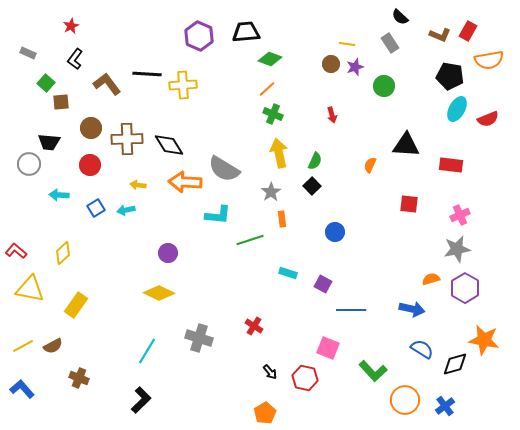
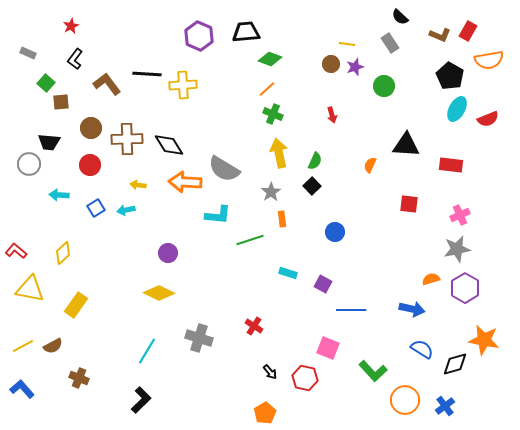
black pentagon at (450, 76): rotated 20 degrees clockwise
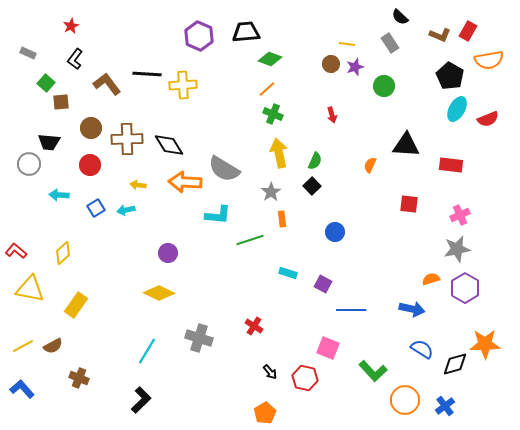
orange star at (484, 340): moved 1 px right, 4 px down; rotated 12 degrees counterclockwise
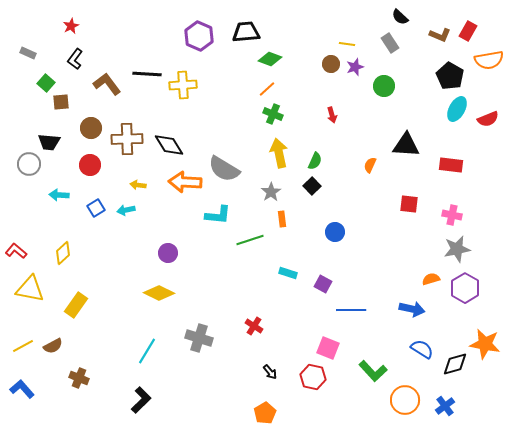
pink cross at (460, 215): moved 8 px left; rotated 36 degrees clockwise
orange star at (485, 344): rotated 12 degrees clockwise
red hexagon at (305, 378): moved 8 px right, 1 px up
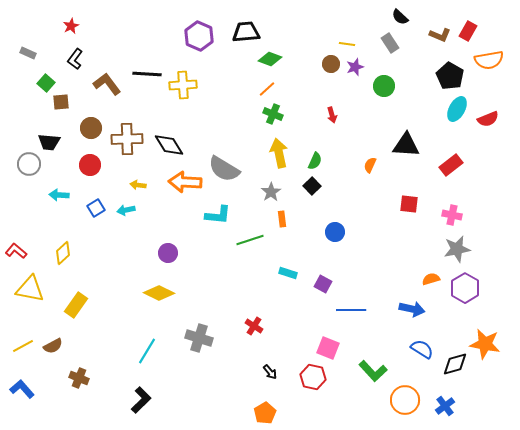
red rectangle at (451, 165): rotated 45 degrees counterclockwise
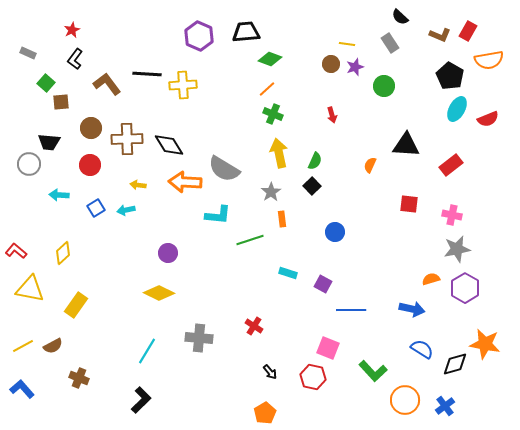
red star at (71, 26): moved 1 px right, 4 px down
gray cross at (199, 338): rotated 12 degrees counterclockwise
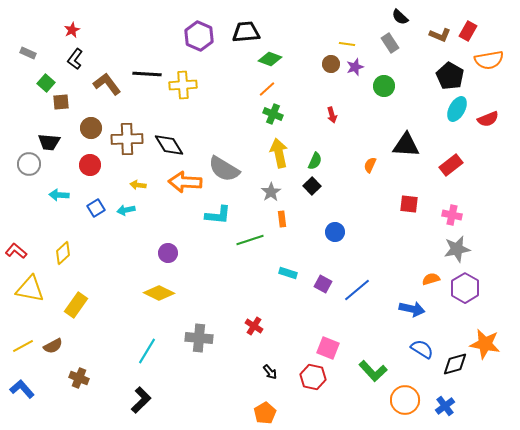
blue line at (351, 310): moved 6 px right, 20 px up; rotated 40 degrees counterclockwise
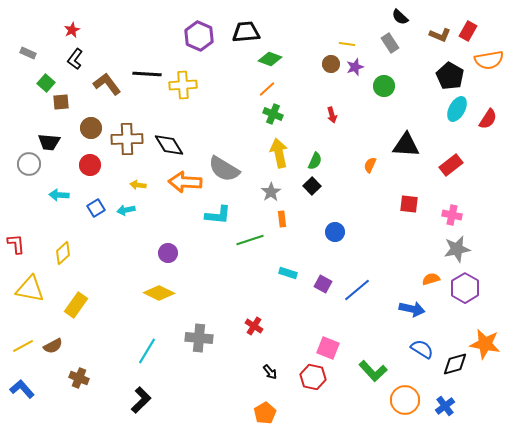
red semicircle at (488, 119): rotated 35 degrees counterclockwise
red L-shape at (16, 251): moved 7 px up; rotated 45 degrees clockwise
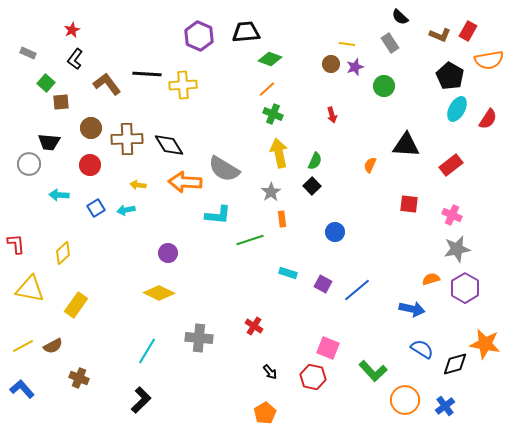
pink cross at (452, 215): rotated 12 degrees clockwise
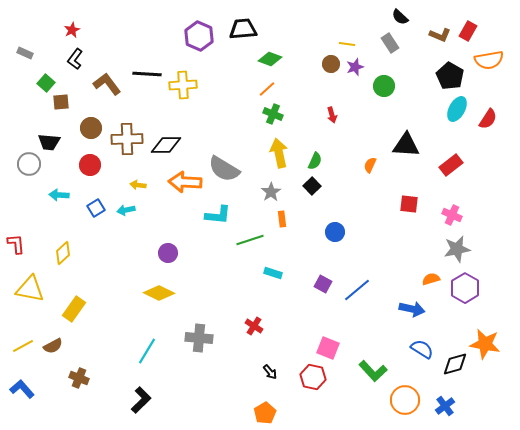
black trapezoid at (246, 32): moved 3 px left, 3 px up
gray rectangle at (28, 53): moved 3 px left
black diamond at (169, 145): moved 3 px left; rotated 60 degrees counterclockwise
cyan rectangle at (288, 273): moved 15 px left
yellow rectangle at (76, 305): moved 2 px left, 4 px down
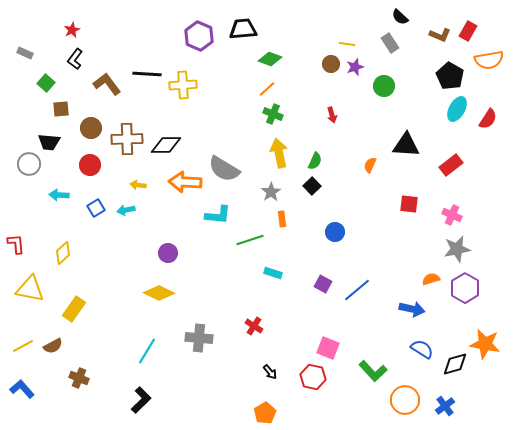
brown square at (61, 102): moved 7 px down
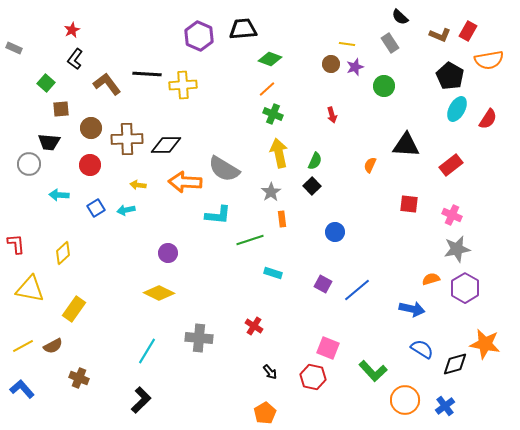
gray rectangle at (25, 53): moved 11 px left, 5 px up
